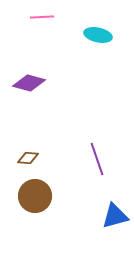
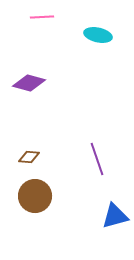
brown diamond: moved 1 px right, 1 px up
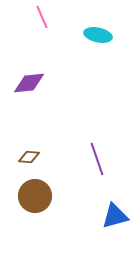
pink line: rotated 70 degrees clockwise
purple diamond: rotated 20 degrees counterclockwise
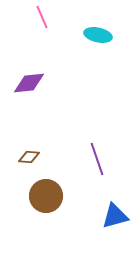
brown circle: moved 11 px right
